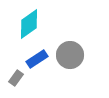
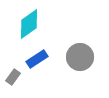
gray circle: moved 10 px right, 2 px down
gray rectangle: moved 3 px left, 1 px up
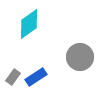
blue rectangle: moved 1 px left, 18 px down
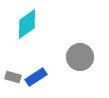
cyan diamond: moved 2 px left
gray rectangle: rotated 70 degrees clockwise
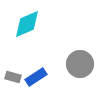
cyan diamond: rotated 12 degrees clockwise
gray circle: moved 7 px down
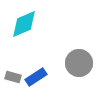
cyan diamond: moved 3 px left
gray circle: moved 1 px left, 1 px up
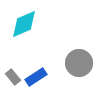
gray rectangle: rotated 35 degrees clockwise
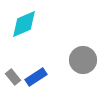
gray circle: moved 4 px right, 3 px up
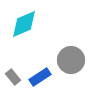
gray circle: moved 12 px left
blue rectangle: moved 4 px right
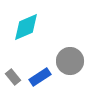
cyan diamond: moved 2 px right, 3 px down
gray circle: moved 1 px left, 1 px down
